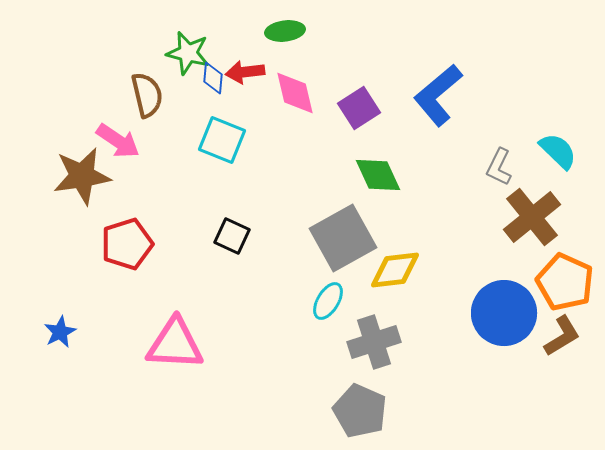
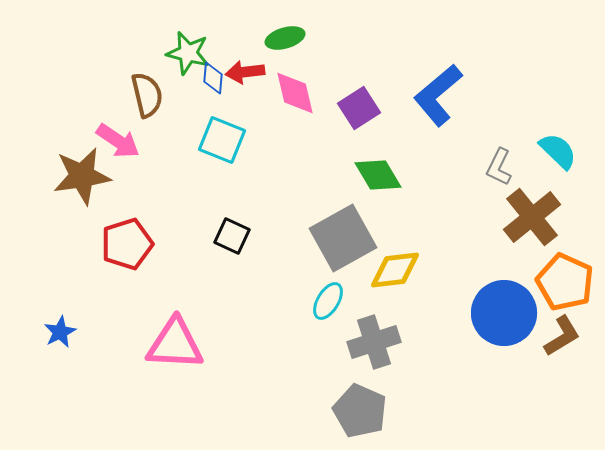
green ellipse: moved 7 px down; rotated 9 degrees counterclockwise
green diamond: rotated 6 degrees counterclockwise
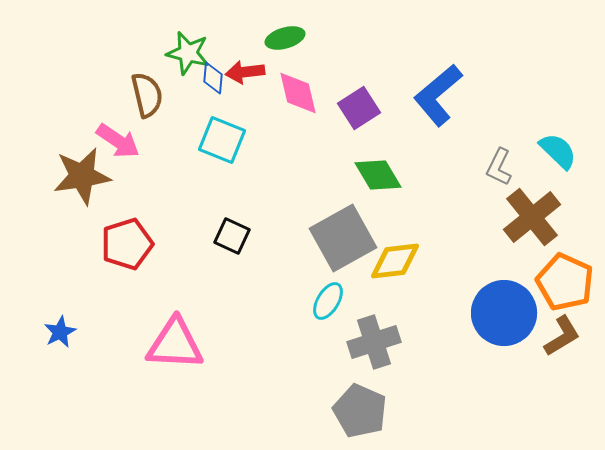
pink diamond: moved 3 px right
yellow diamond: moved 9 px up
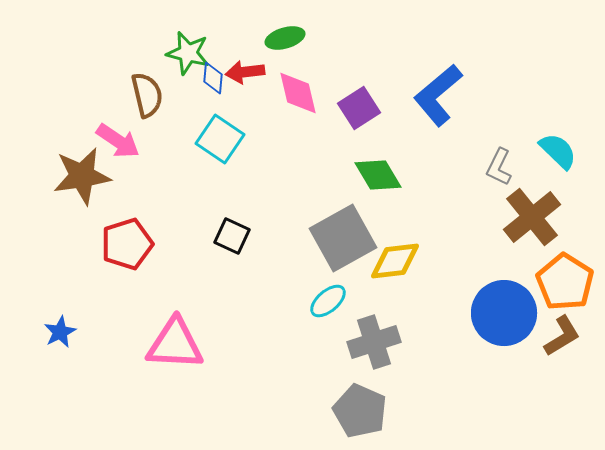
cyan square: moved 2 px left, 1 px up; rotated 12 degrees clockwise
orange pentagon: rotated 8 degrees clockwise
cyan ellipse: rotated 18 degrees clockwise
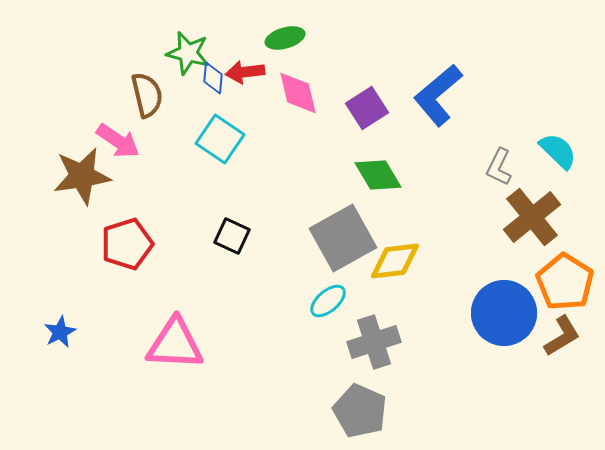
purple square: moved 8 px right
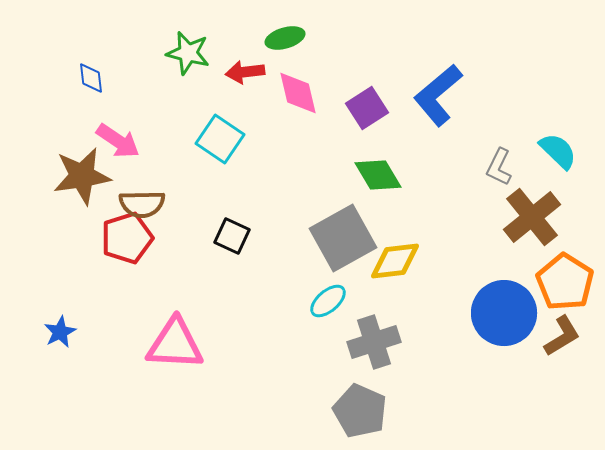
blue diamond: moved 122 px left; rotated 12 degrees counterclockwise
brown semicircle: moved 5 px left, 109 px down; rotated 102 degrees clockwise
red pentagon: moved 6 px up
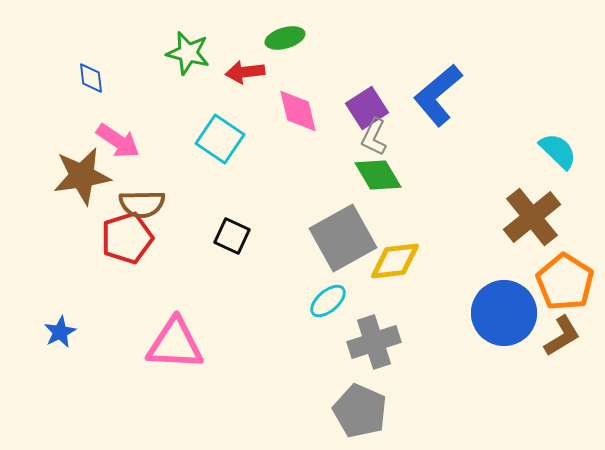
pink diamond: moved 18 px down
gray L-shape: moved 125 px left, 30 px up
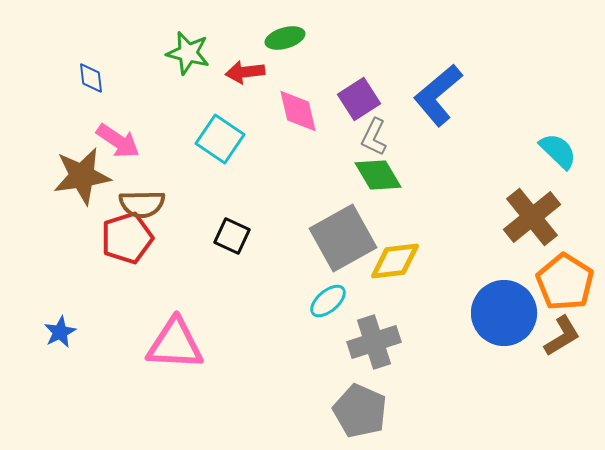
purple square: moved 8 px left, 9 px up
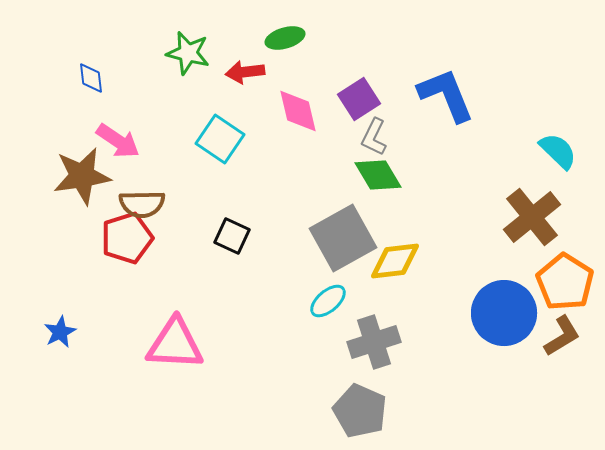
blue L-shape: moved 8 px right; rotated 108 degrees clockwise
